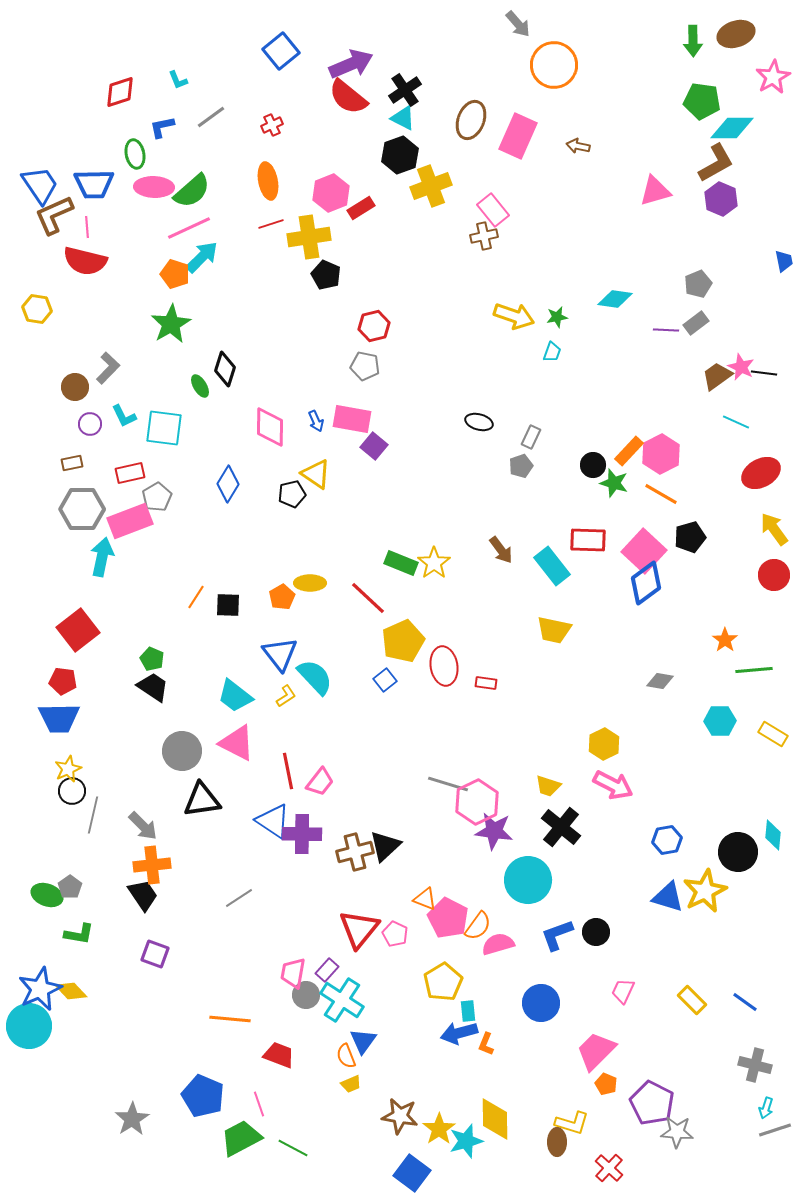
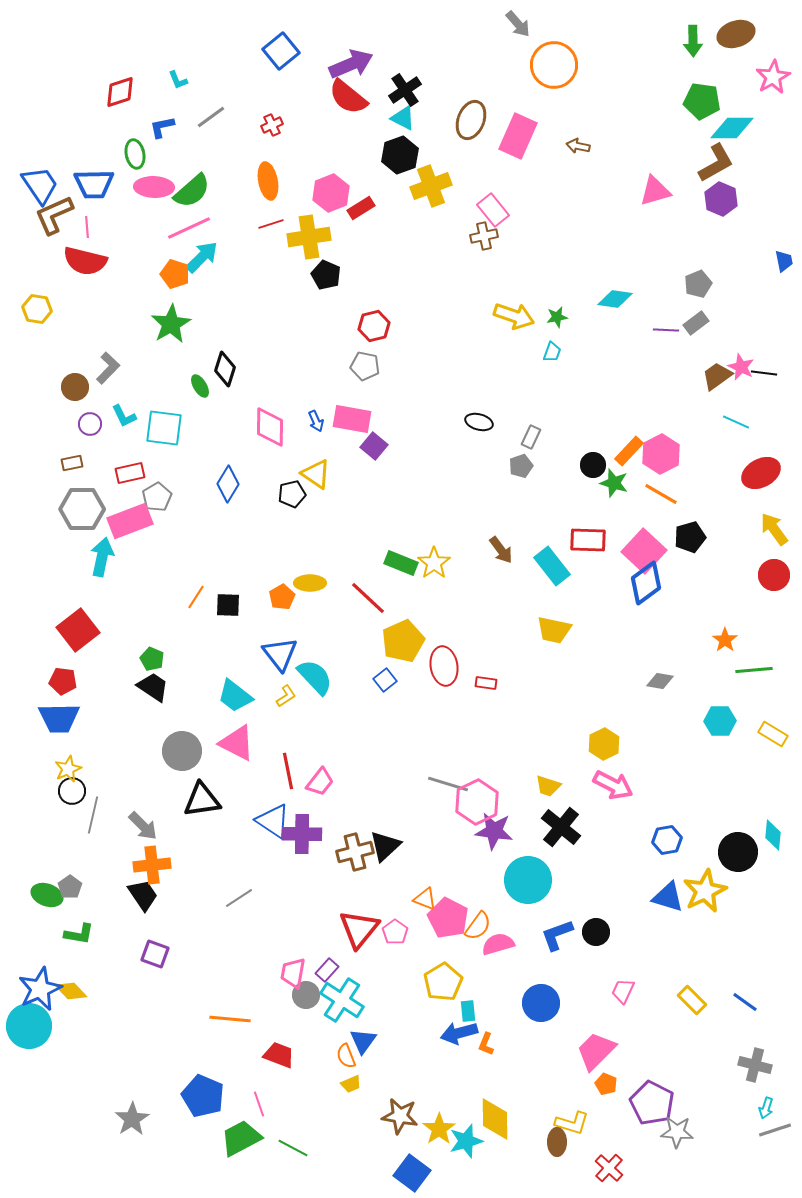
pink pentagon at (395, 934): moved 2 px up; rotated 10 degrees clockwise
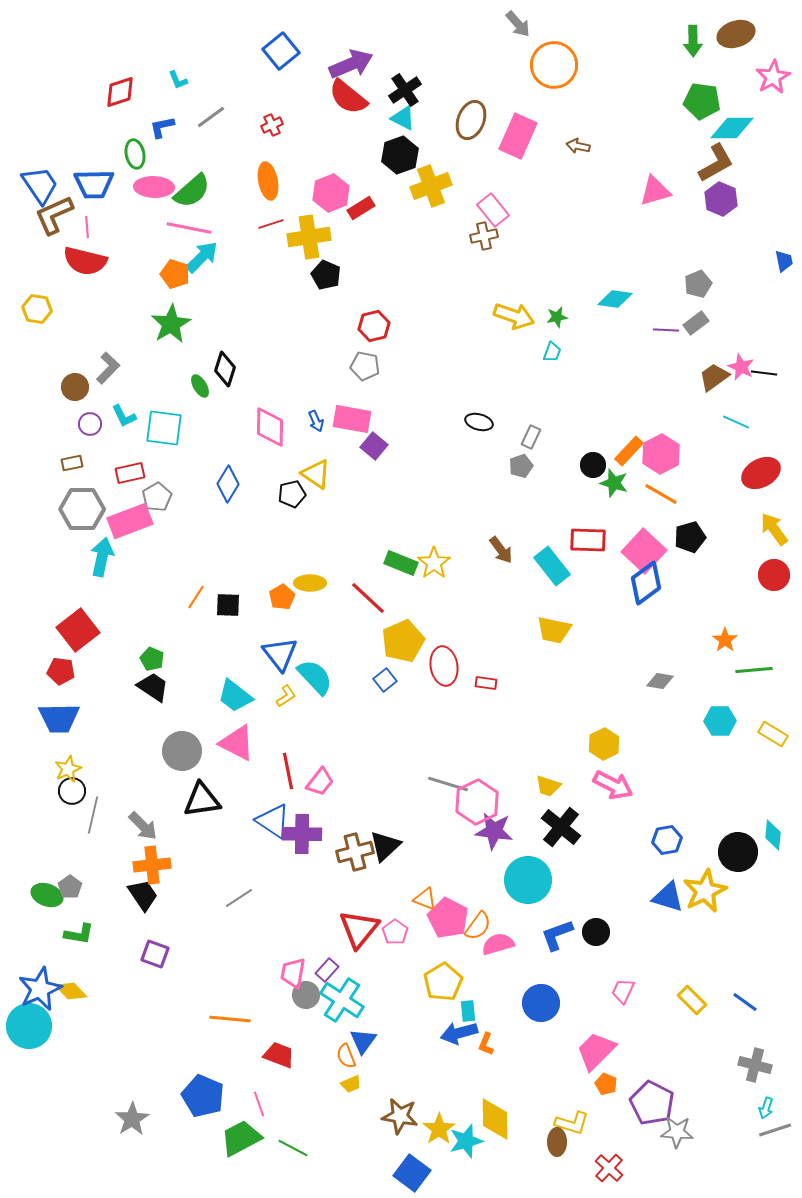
pink line at (189, 228): rotated 36 degrees clockwise
brown trapezoid at (717, 376): moved 3 px left, 1 px down
red pentagon at (63, 681): moved 2 px left, 10 px up
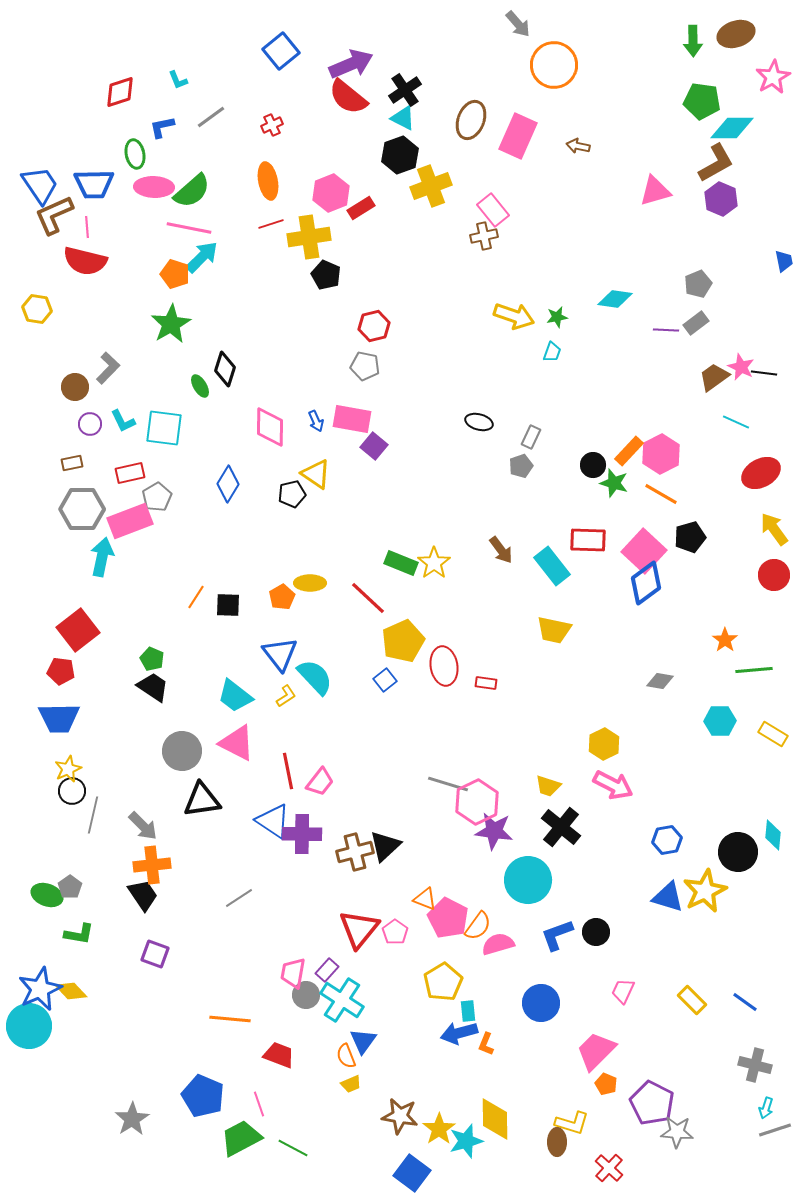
cyan L-shape at (124, 416): moved 1 px left, 5 px down
